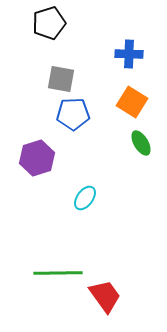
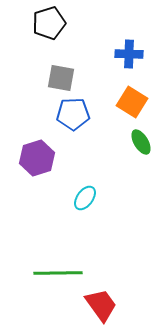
gray square: moved 1 px up
green ellipse: moved 1 px up
red trapezoid: moved 4 px left, 9 px down
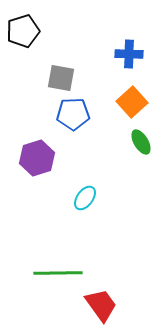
black pentagon: moved 26 px left, 8 px down
orange square: rotated 16 degrees clockwise
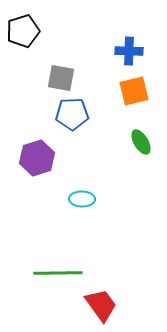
blue cross: moved 3 px up
orange square: moved 2 px right, 11 px up; rotated 28 degrees clockwise
blue pentagon: moved 1 px left
cyan ellipse: moved 3 px left, 1 px down; rotated 55 degrees clockwise
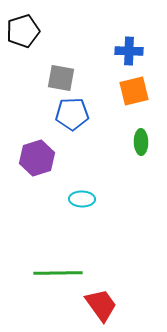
green ellipse: rotated 30 degrees clockwise
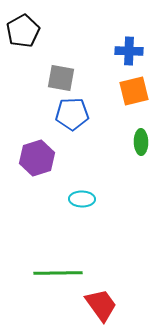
black pentagon: rotated 12 degrees counterclockwise
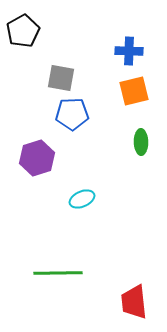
cyan ellipse: rotated 25 degrees counterclockwise
red trapezoid: moved 33 px right, 3 px up; rotated 150 degrees counterclockwise
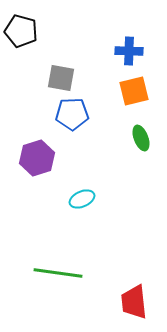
black pentagon: moved 2 px left; rotated 28 degrees counterclockwise
green ellipse: moved 4 px up; rotated 20 degrees counterclockwise
green line: rotated 9 degrees clockwise
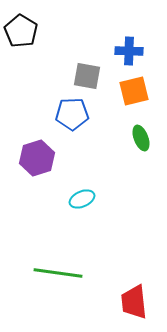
black pentagon: rotated 16 degrees clockwise
gray square: moved 26 px right, 2 px up
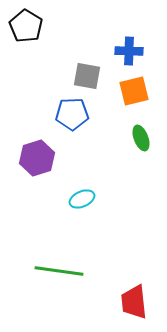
black pentagon: moved 5 px right, 5 px up
green line: moved 1 px right, 2 px up
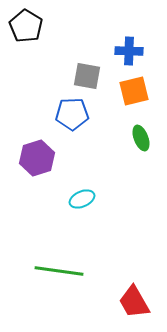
red trapezoid: rotated 24 degrees counterclockwise
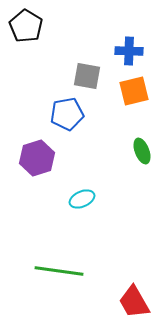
blue pentagon: moved 5 px left; rotated 8 degrees counterclockwise
green ellipse: moved 1 px right, 13 px down
